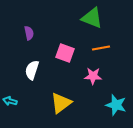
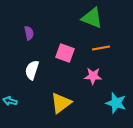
cyan star: moved 2 px up
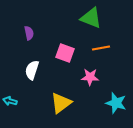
green triangle: moved 1 px left
pink star: moved 3 px left, 1 px down
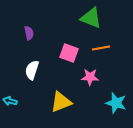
pink square: moved 4 px right
yellow triangle: moved 1 px up; rotated 15 degrees clockwise
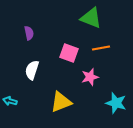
pink star: rotated 18 degrees counterclockwise
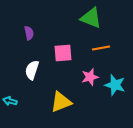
pink square: moved 6 px left; rotated 24 degrees counterclockwise
cyan star: moved 1 px left, 18 px up
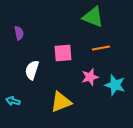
green triangle: moved 2 px right, 1 px up
purple semicircle: moved 10 px left
cyan arrow: moved 3 px right
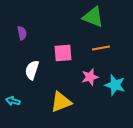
purple semicircle: moved 3 px right
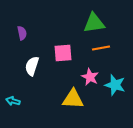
green triangle: moved 1 px right, 6 px down; rotated 30 degrees counterclockwise
white semicircle: moved 4 px up
pink star: rotated 30 degrees counterclockwise
yellow triangle: moved 12 px right, 3 px up; rotated 25 degrees clockwise
